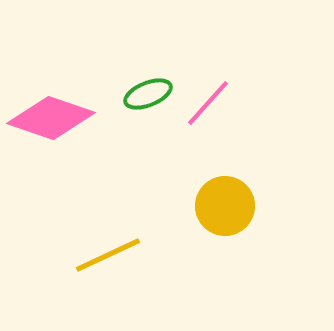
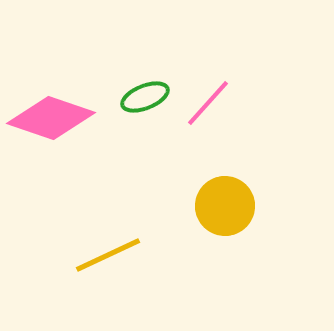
green ellipse: moved 3 px left, 3 px down
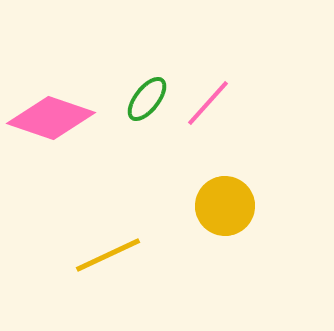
green ellipse: moved 2 px right, 2 px down; rotated 30 degrees counterclockwise
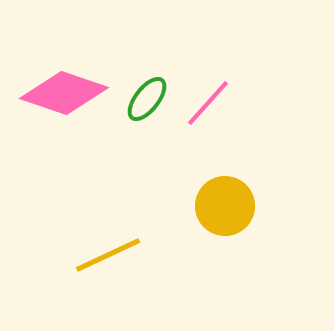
pink diamond: moved 13 px right, 25 px up
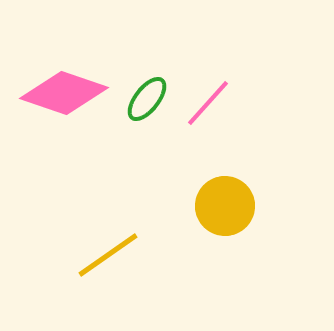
yellow line: rotated 10 degrees counterclockwise
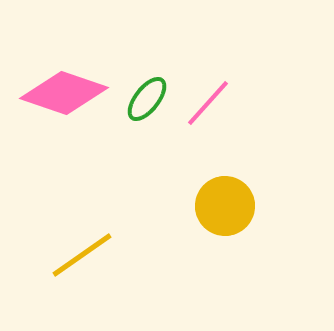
yellow line: moved 26 px left
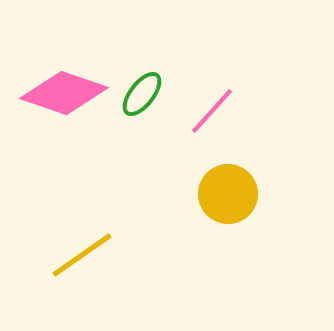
green ellipse: moved 5 px left, 5 px up
pink line: moved 4 px right, 8 px down
yellow circle: moved 3 px right, 12 px up
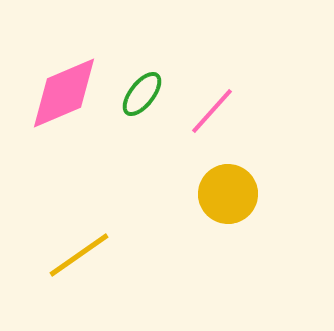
pink diamond: rotated 42 degrees counterclockwise
yellow line: moved 3 px left
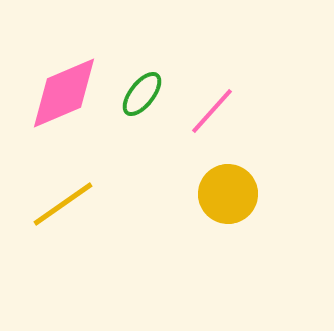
yellow line: moved 16 px left, 51 px up
